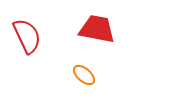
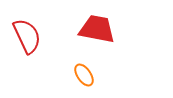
orange ellipse: rotated 15 degrees clockwise
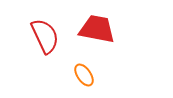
red semicircle: moved 18 px right
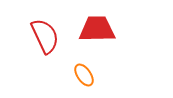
red trapezoid: rotated 12 degrees counterclockwise
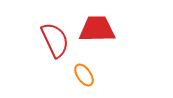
red semicircle: moved 10 px right, 4 px down
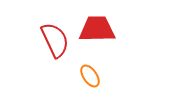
orange ellipse: moved 6 px right, 1 px down
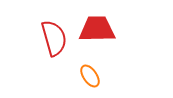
red semicircle: moved 1 px left, 2 px up; rotated 9 degrees clockwise
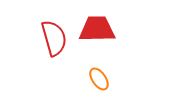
orange ellipse: moved 9 px right, 3 px down
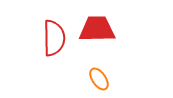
red semicircle: rotated 15 degrees clockwise
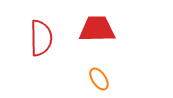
red semicircle: moved 13 px left
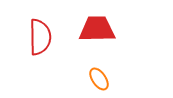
red semicircle: moved 1 px left, 1 px up
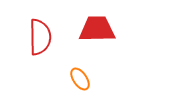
orange ellipse: moved 19 px left
